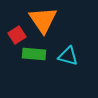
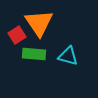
orange triangle: moved 4 px left, 3 px down
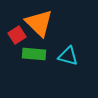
orange triangle: rotated 12 degrees counterclockwise
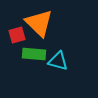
red square: rotated 18 degrees clockwise
cyan triangle: moved 10 px left, 5 px down
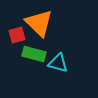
green rectangle: rotated 10 degrees clockwise
cyan triangle: moved 2 px down
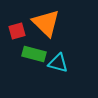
orange triangle: moved 7 px right
red square: moved 4 px up
